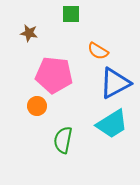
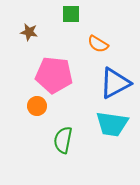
brown star: moved 1 px up
orange semicircle: moved 7 px up
cyan trapezoid: rotated 40 degrees clockwise
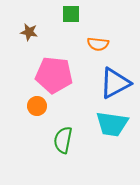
orange semicircle: rotated 25 degrees counterclockwise
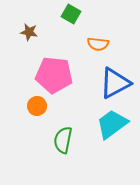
green square: rotated 30 degrees clockwise
cyan trapezoid: rotated 136 degrees clockwise
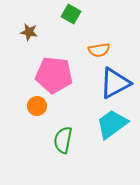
orange semicircle: moved 1 px right, 6 px down; rotated 15 degrees counterclockwise
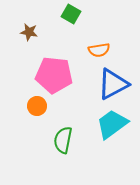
blue triangle: moved 2 px left, 1 px down
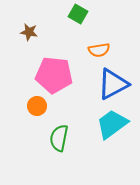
green square: moved 7 px right
green semicircle: moved 4 px left, 2 px up
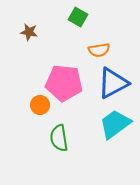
green square: moved 3 px down
pink pentagon: moved 10 px right, 8 px down
blue triangle: moved 1 px up
orange circle: moved 3 px right, 1 px up
cyan trapezoid: moved 3 px right
green semicircle: rotated 20 degrees counterclockwise
